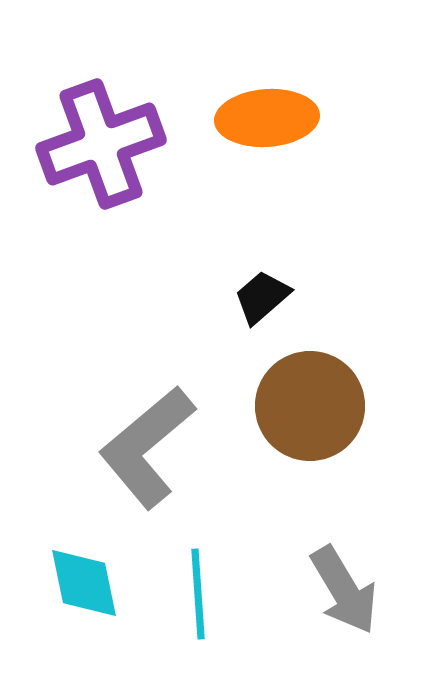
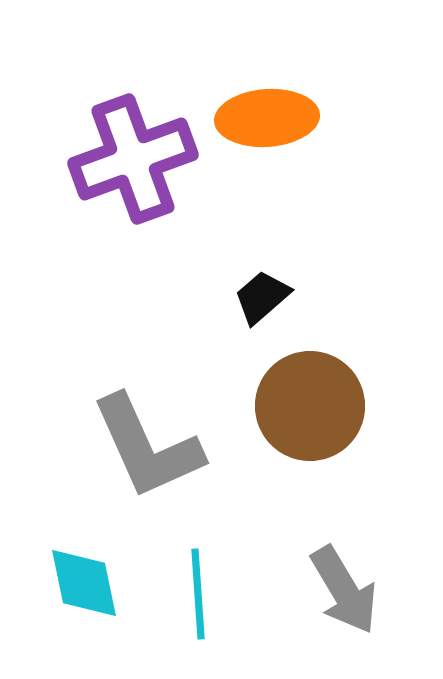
purple cross: moved 32 px right, 15 px down
gray L-shape: rotated 74 degrees counterclockwise
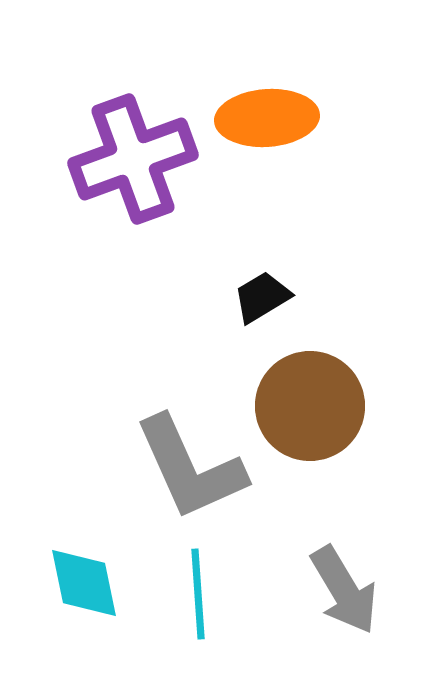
black trapezoid: rotated 10 degrees clockwise
gray L-shape: moved 43 px right, 21 px down
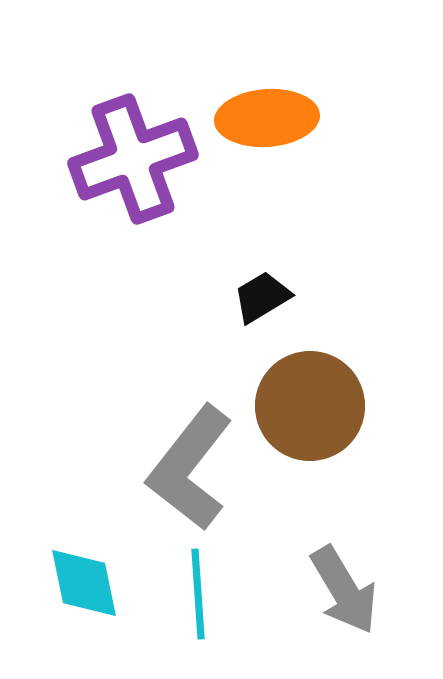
gray L-shape: rotated 62 degrees clockwise
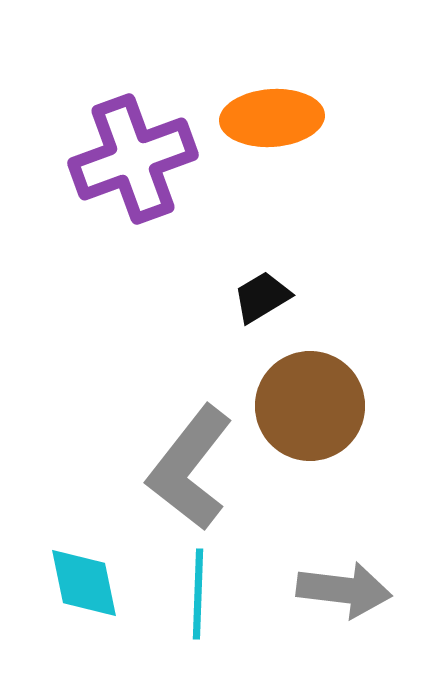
orange ellipse: moved 5 px right
gray arrow: rotated 52 degrees counterclockwise
cyan line: rotated 6 degrees clockwise
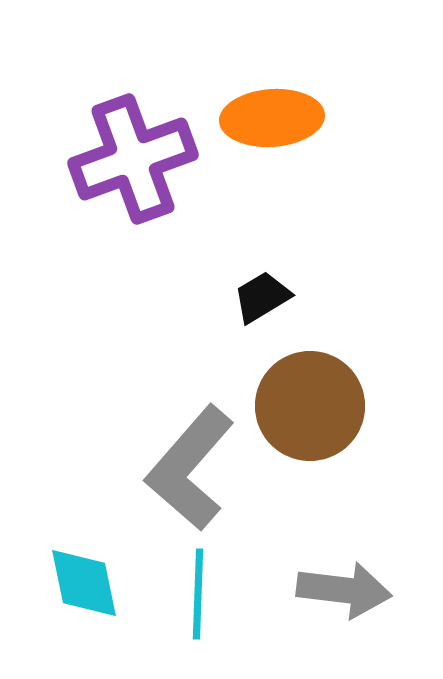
gray L-shape: rotated 3 degrees clockwise
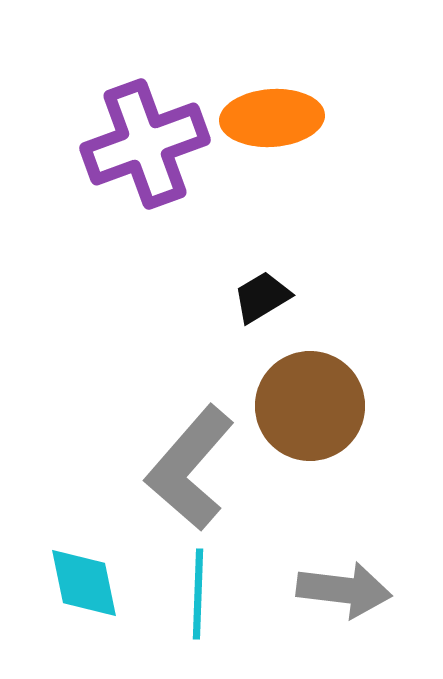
purple cross: moved 12 px right, 15 px up
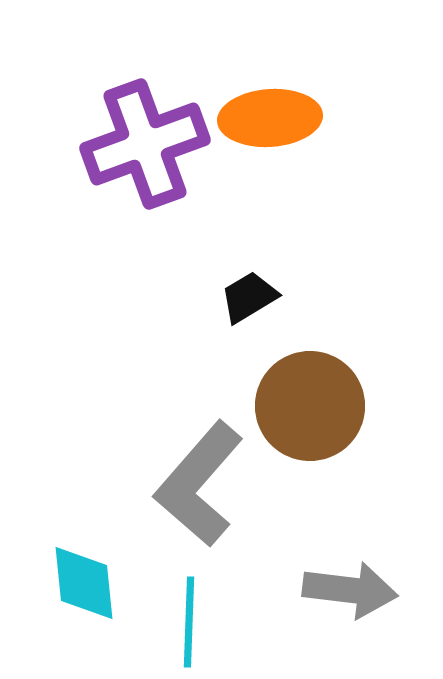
orange ellipse: moved 2 px left
black trapezoid: moved 13 px left
gray L-shape: moved 9 px right, 16 px down
cyan diamond: rotated 6 degrees clockwise
gray arrow: moved 6 px right
cyan line: moved 9 px left, 28 px down
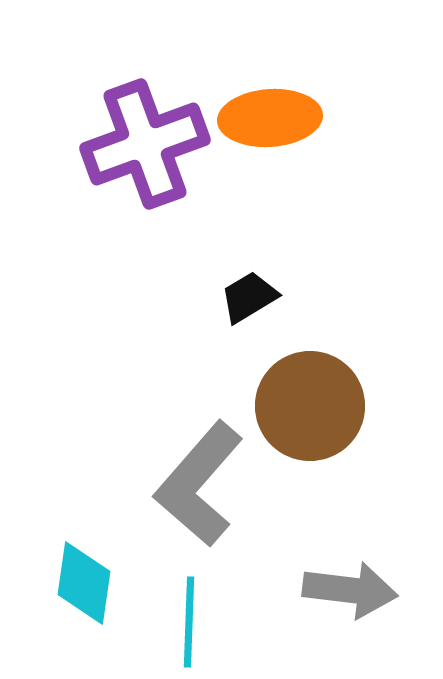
cyan diamond: rotated 14 degrees clockwise
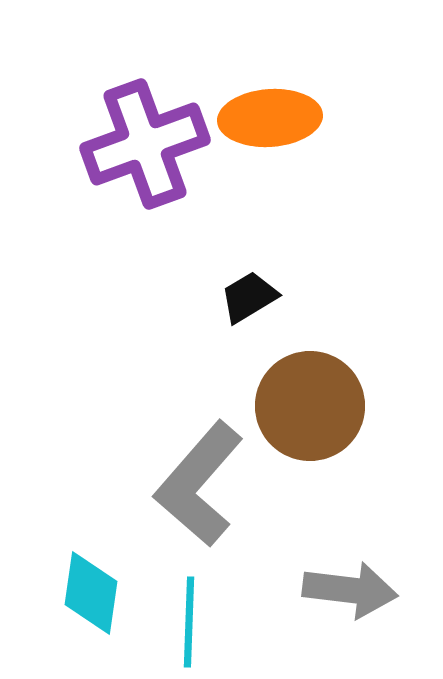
cyan diamond: moved 7 px right, 10 px down
